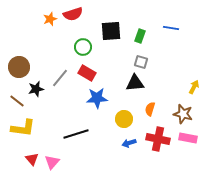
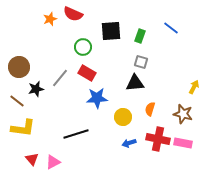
red semicircle: rotated 42 degrees clockwise
blue line: rotated 28 degrees clockwise
yellow circle: moved 1 px left, 2 px up
pink rectangle: moved 5 px left, 5 px down
pink triangle: moved 1 px right; rotated 21 degrees clockwise
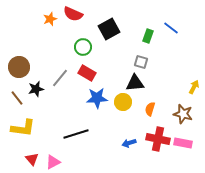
black square: moved 2 px left, 2 px up; rotated 25 degrees counterclockwise
green rectangle: moved 8 px right
brown line: moved 3 px up; rotated 14 degrees clockwise
yellow circle: moved 15 px up
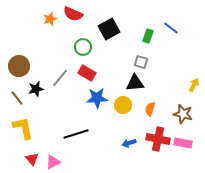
brown circle: moved 1 px up
yellow arrow: moved 2 px up
yellow circle: moved 3 px down
yellow L-shape: rotated 110 degrees counterclockwise
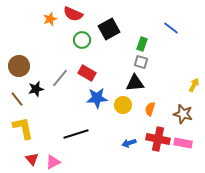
green rectangle: moved 6 px left, 8 px down
green circle: moved 1 px left, 7 px up
brown line: moved 1 px down
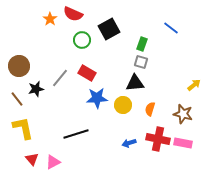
orange star: rotated 16 degrees counterclockwise
yellow arrow: rotated 24 degrees clockwise
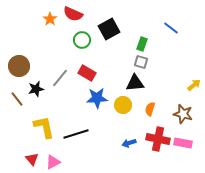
yellow L-shape: moved 21 px right, 1 px up
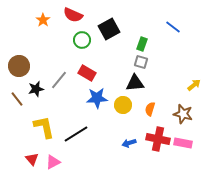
red semicircle: moved 1 px down
orange star: moved 7 px left, 1 px down
blue line: moved 2 px right, 1 px up
gray line: moved 1 px left, 2 px down
black line: rotated 15 degrees counterclockwise
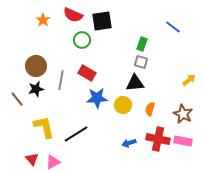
black square: moved 7 px left, 8 px up; rotated 20 degrees clockwise
brown circle: moved 17 px right
gray line: moved 2 px right; rotated 30 degrees counterclockwise
yellow arrow: moved 5 px left, 5 px up
brown star: rotated 12 degrees clockwise
pink rectangle: moved 2 px up
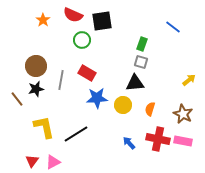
blue arrow: rotated 64 degrees clockwise
red triangle: moved 2 px down; rotated 16 degrees clockwise
